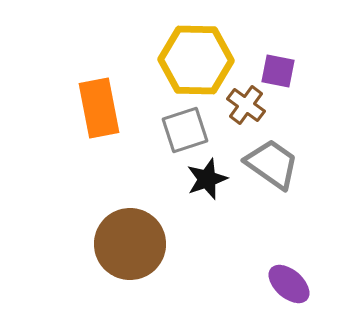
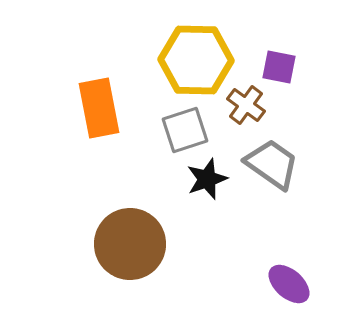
purple square: moved 1 px right, 4 px up
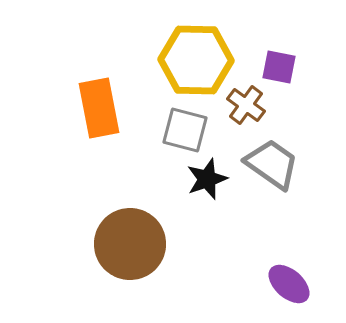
gray square: rotated 33 degrees clockwise
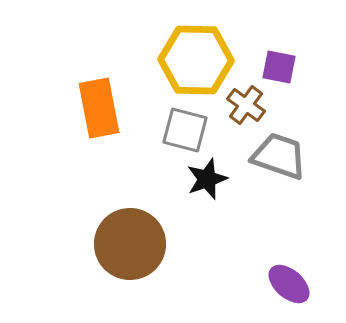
gray trapezoid: moved 7 px right, 8 px up; rotated 16 degrees counterclockwise
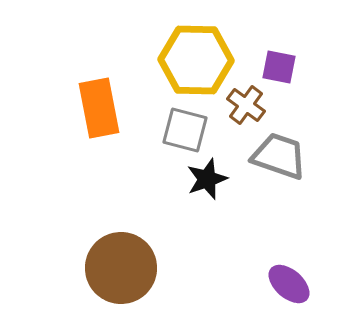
brown circle: moved 9 px left, 24 px down
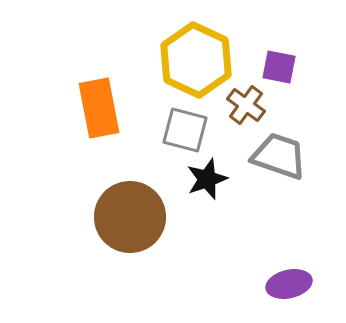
yellow hexagon: rotated 24 degrees clockwise
brown circle: moved 9 px right, 51 px up
purple ellipse: rotated 54 degrees counterclockwise
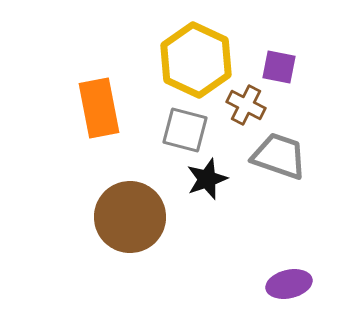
brown cross: rotated 9 degrees counterclockwise
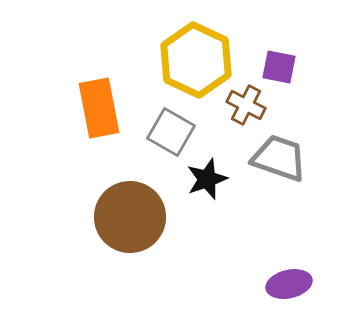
gray square: moved 14 px left, 2 px down; rotated 15 degrees clockwise
gray trapezoid: moved 2 px down
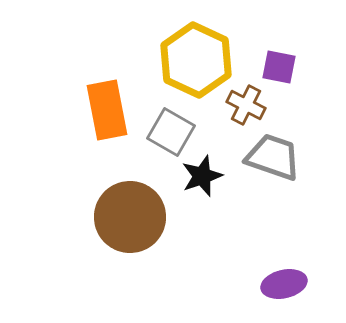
orange rectangle: moved 8 px right, 2 px down
gray trapezoid: moved 6 px left, 1 px up
black star: moved 5 px left, 3 px up
purple ellipse: moved 5 px left
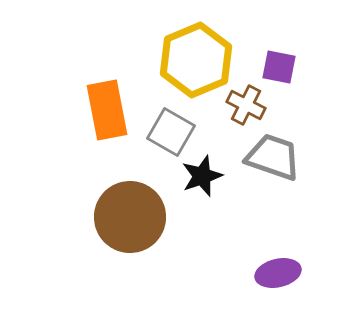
yellow hexagon: rotated 12 degrees clockwise
purple ellipse: moved 6 px left, 11 px up
